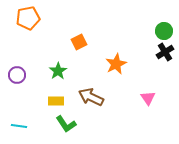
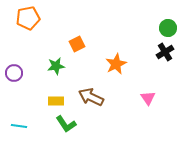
green circle: moved 4 px right, 3 px up
orange square: moved 2 px left, 2 px down
green star: moved 2 px left, 5 px up; rotated 24 degrees clockwise
purple circle: moved 3 px left, 2 px up
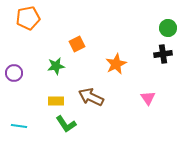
black cross: moved 2 px left, 2 px down; rotated 24 degrees clockwise
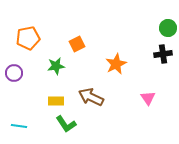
orange pentagon: moved 20 px down
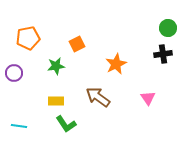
brown arrow: moved 7 px right; rotated 10 degrees clockwise
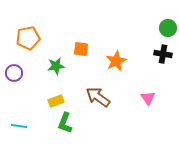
orange square: moved 4 px right, 5 px down; rotated 35 degrees clockwise
black cross: rotated 18 degrees clockwise
orange star: moved 3 px up
yellow rectangle: rotated 21 degrees counterclockwise
green L-shape: moved 1 px left, 1 px up; rotated 55 degrees clockwise
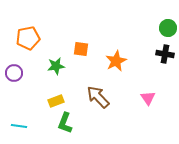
black cross: moved 2 px right
brown arrow: rotated 10 degrees clockwise
